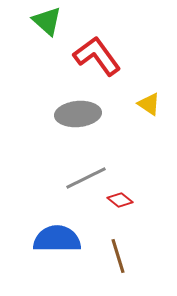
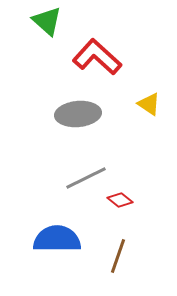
red L-shape: moved 1 px down; rotated 12 degrees counterclockwise
brown line: rotated 36 degrees clockwise
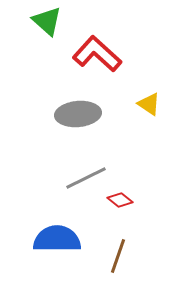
red L-shape: moved 3 px up
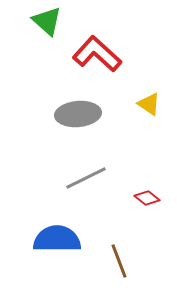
red diamond: moved 27 px right, 2 px up
brown line: moved 1 px right, 5 px down; rotated 40 degrees counterclockwise
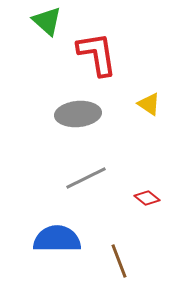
red L-shape: rotated 39 degrees clockwise
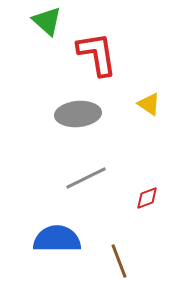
red diamond: rotated 60 degrees counterclockwise
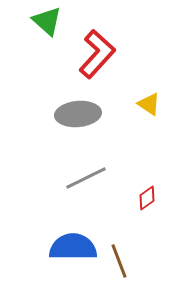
red L-shape: rotated 51 degrees clockwise
red diamond: rotated 15 degrees counterclockwise
blue semicircle: moved 16 px right, 8 px down
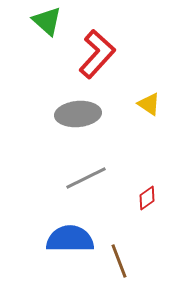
blue semicircle: moved 3 px left, 8 px up
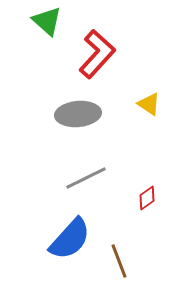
blue semicircle: rotated 132 degrees clockwise
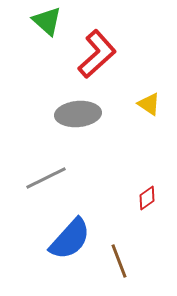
red L-shape: rotated 6 degrees clockwise
gray line: moved 40 px left
